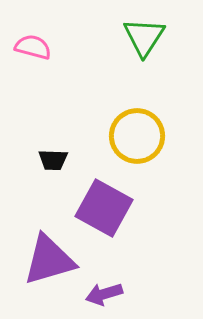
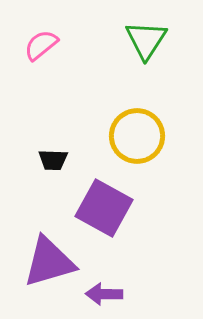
green triangle: moved 2 px right, 3 px down
pink semicircle: moved 8 px right, 2 px up; rotated 54 degrees counterclockwise
purple triangle: moved 2 px down
purple arrow: rotated 18 degrees clockwise
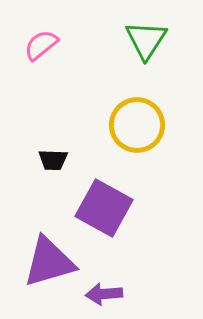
yellow circle: moved 11 px up
purple arrow: rotated 6 degrees counterclockwise
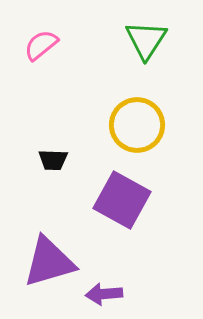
purple square: moved 18 px right, 8 px up
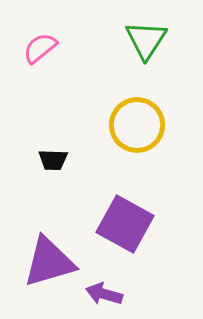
pink semicircle: moved 1 px left, 3 px down
purple square: moved 3 px right, 24 px down
purple arrow: rotated 21 degrees clockwise
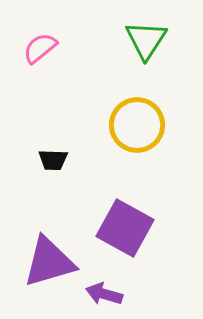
purple square: moved 4 px down
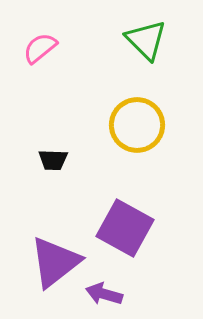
green triangle: rotated 18 degrees counterclockwise
purple triangle: moved 6 px right; rotated 22 degrees counterclockwise
